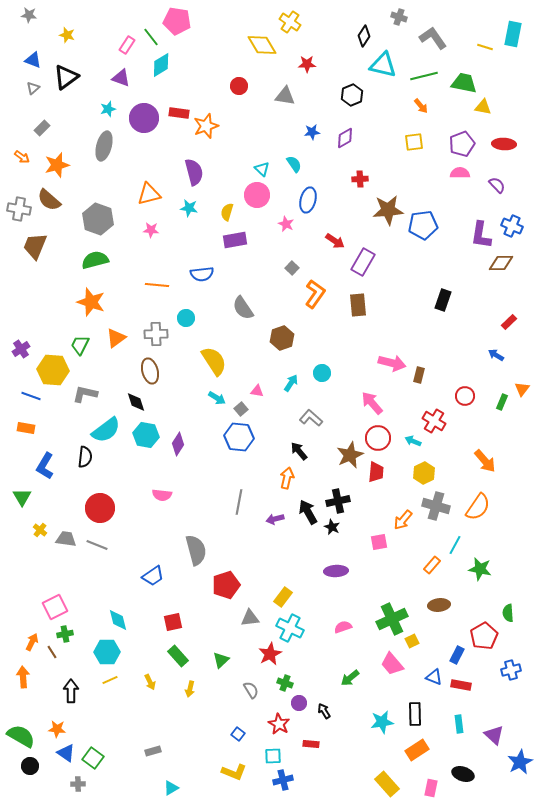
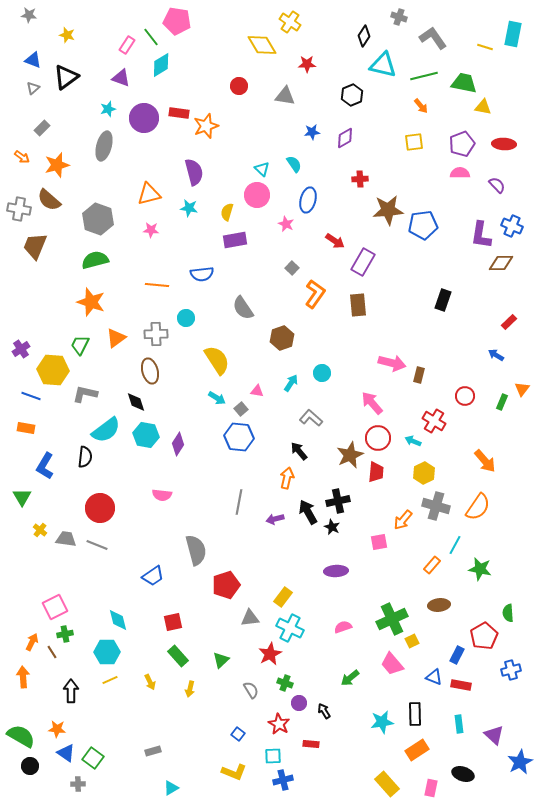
yellow semicircle at (214, 361): moved 3 px right, 1 px up
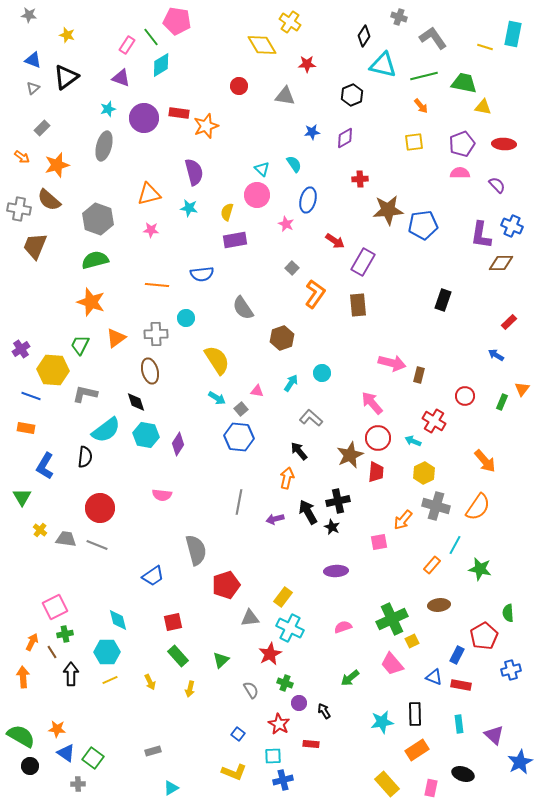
black arrow at (71, 691): moved 17 px up
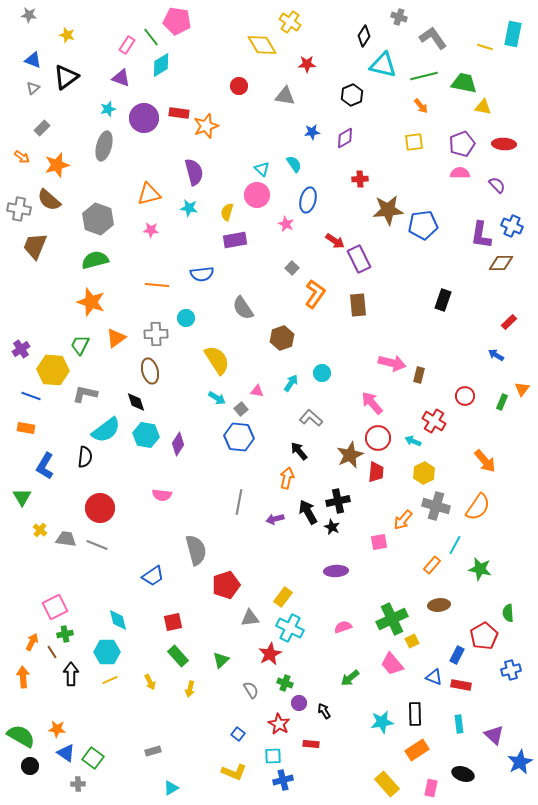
purple rectangle at (363, 262): moved 4 px left, 3 px up; rotated 56 degrees counterclockwise
